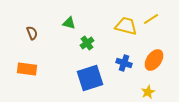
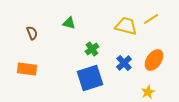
green cross: moved 5 px right, 6 px down
blue cross: rotated 28 degrees clockwise
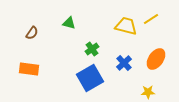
brown semicircle: rotated 56 degrees clockwise
orange ellipse: moved 2 px right, 1 px up
orange rectangle: moved 2 px right
blue square: rotated 12 degrees counterclockwise
yellow star: rotated 24 degrees clockwise
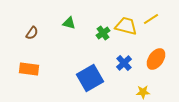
green cross: moved 11 px right, 16 px up
yellow star: moved 5 px left
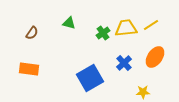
yellow line: moved 6 px down
yellow trapezoid: moved 2 px down; rotated 20 degrees counterclockwise
orange ellipse: moved 1 px left, 2 px up
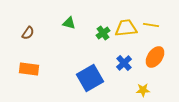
yellow line: rotated 42 degrees clockwise
brown semicircle: moved 4 px left
yellow star: moved 2 px up
